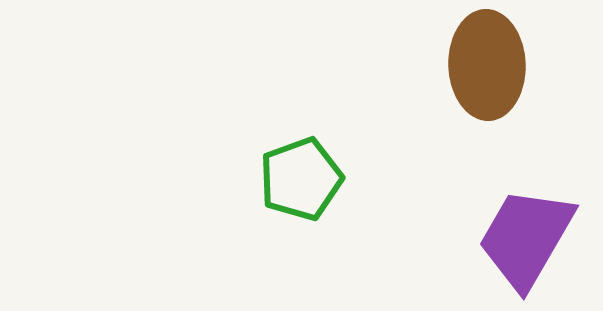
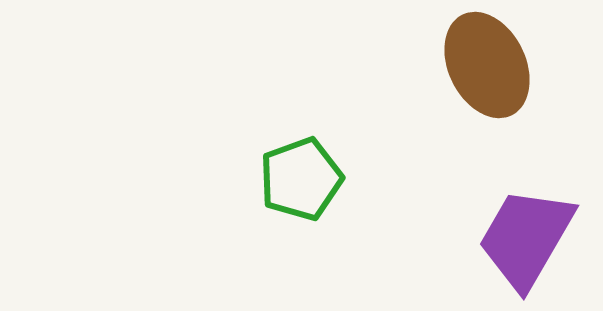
brown ellipse: rotated 24 degrees counterclockwise
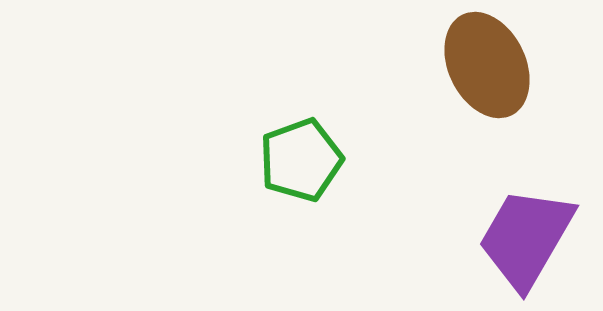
green pentagon: moved 19 px up
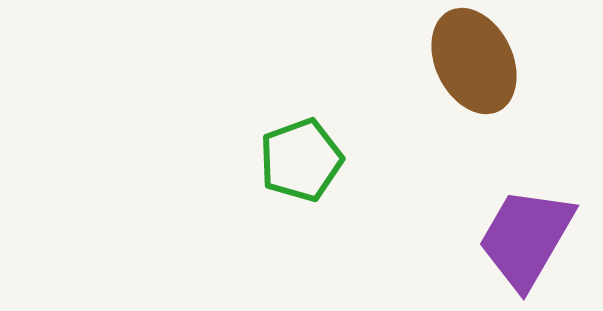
brown ellipse: moved 13 px left, 4 px up
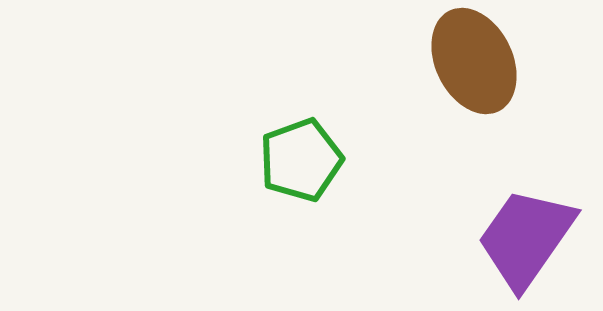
purple trapezoid: rotated 5 degrees clockwise
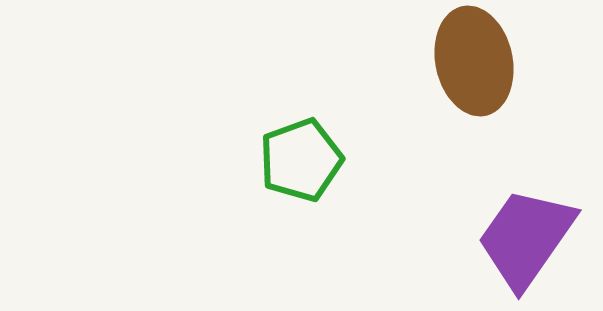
brown ellipse: rotated 14 degrees clockwise
